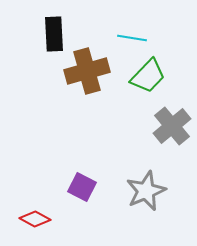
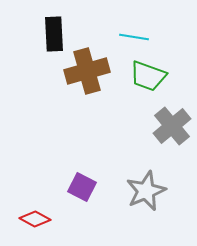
cyan line: moved 2 px right, 1 px up
green trapezoid: rotated 66 degrees clockwise
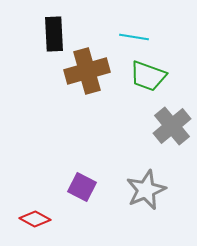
gray star: moved 1 px up
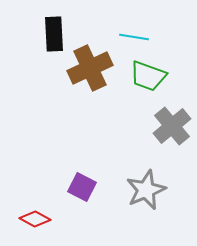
brown cross: moved 3 px right, 3 px up; rotated 9 degrees counterclockwise
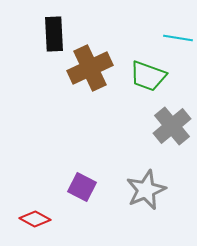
cyan line: moved 44 px right, 1 px down
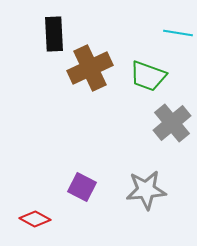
cyan line: moved 5 px up
gray cross: moved 3 px up
gray star: rotated 18 degrees clockwise
